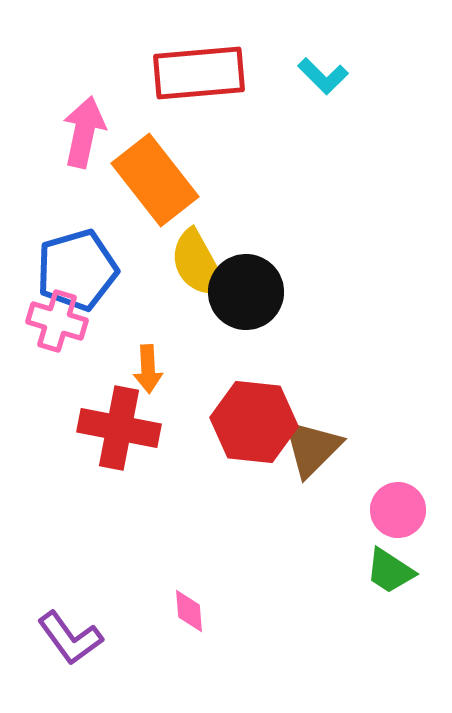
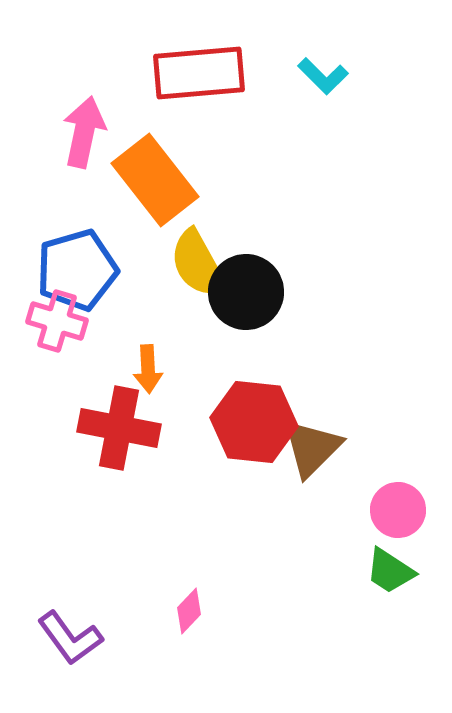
pink diamond: rotated 48 degrees clockwise
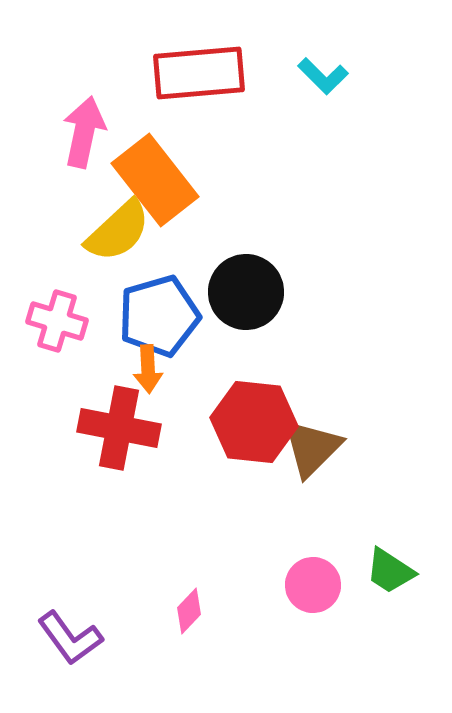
yellow semicircle: moved 80 px left, 33 px up; rotated 104 degrees counterclockwise
blue pentagon: moved 82 px right, 46 px down
pink circle: moved 85 px left, 75 px down
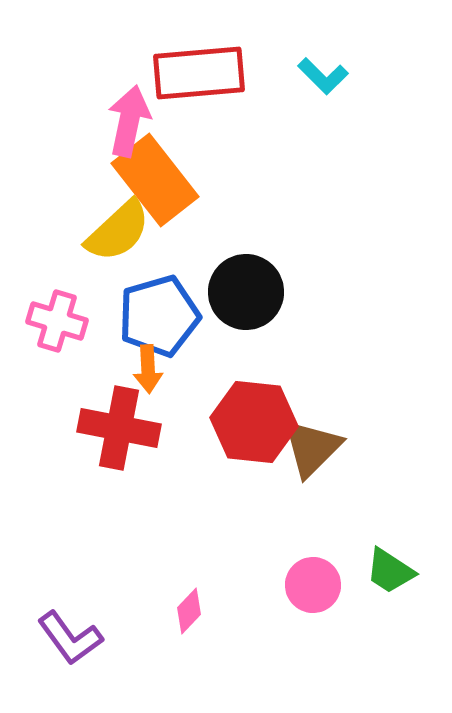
pink arrow: moved 45 px right, 11 px up
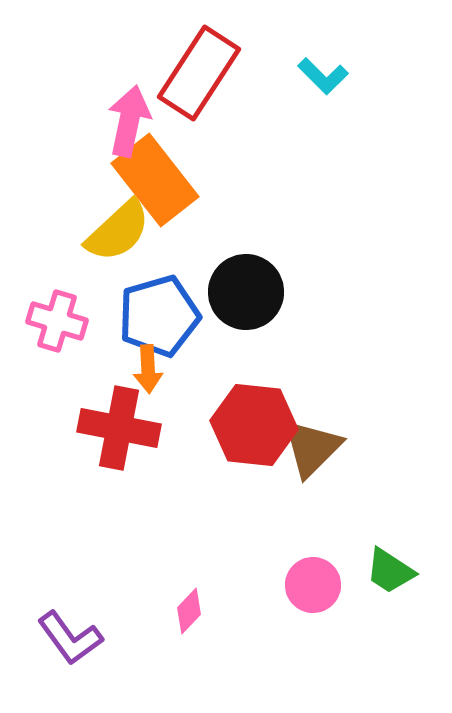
red rectangle: rotated 52 degrees counterclockwise
red hexagon: moved 3 px down
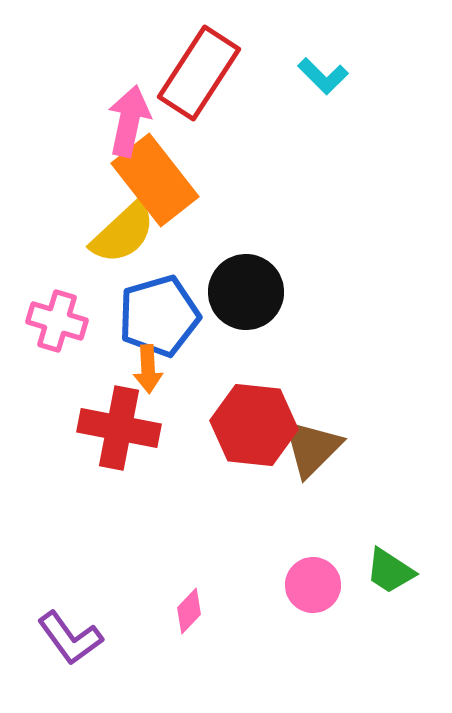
yellow semicircle: moved 5 px right, 2 px down
